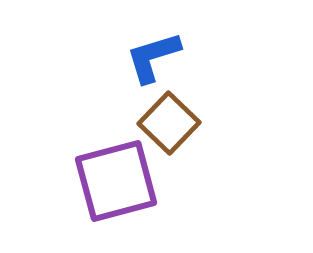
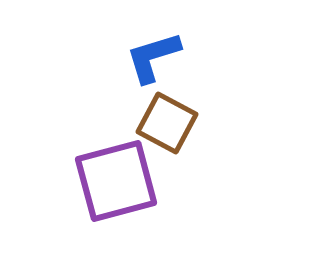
brown square: moved 2 px left; rotated 16 degrees counterclockwise
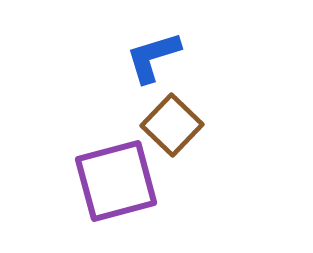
brown square: moved 5 px right, 2 px down; rotated 16 degrees clockwise
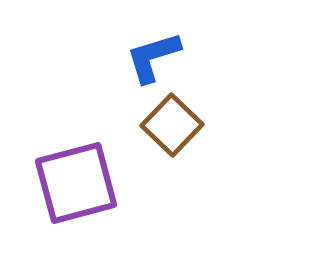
purple square: moved 40 px left, 2 px down
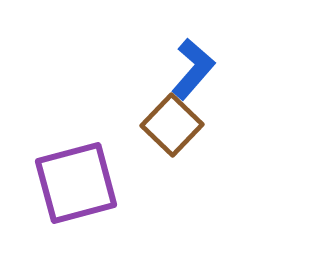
blue L-shape: moved 40 px right, 12 px down; rotated 148 degrees clockwise
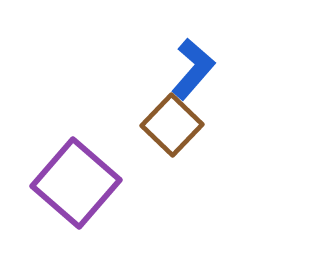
purple square: rotated 34 degrees counterclockwise
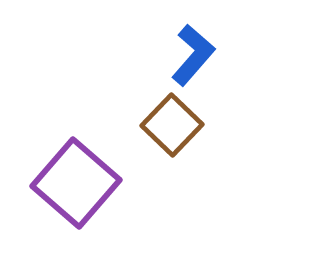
blue L-shape: moved 14 px up
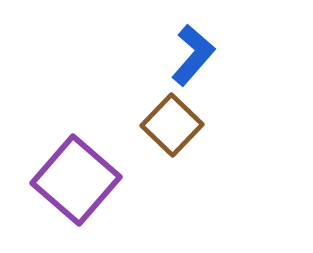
purple square: moved 3 px up
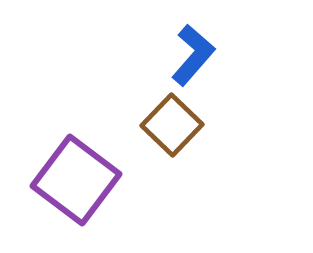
purple square: rotated 4 degrees counterclockwise
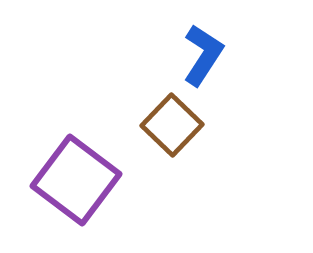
blue L-shape: moved 10 px right; rotated 8 degrees counterclockwise
